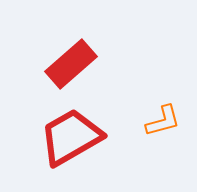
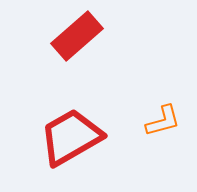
red rectangle: moved 6 px right, 28 px up
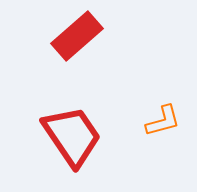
red trapezoid: moved 1 px right, 1 px up; rotated 86 degrees clockwise
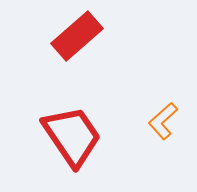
orange L-shape: rotated 153 degrees clockwise
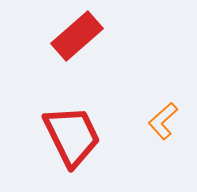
red trapezoid: rotated 8 degrees clockwise
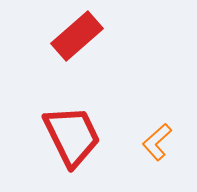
orange L-shape: moved 6 px left, 21 px down
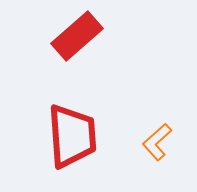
red trapezoid: rotated 22 degrees clockwise
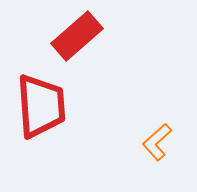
red trapezoid: moved 31 px left, 30 px up
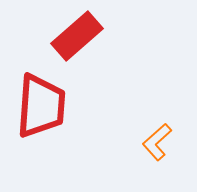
red trapezoid: rotated 8 degrees clockwise
